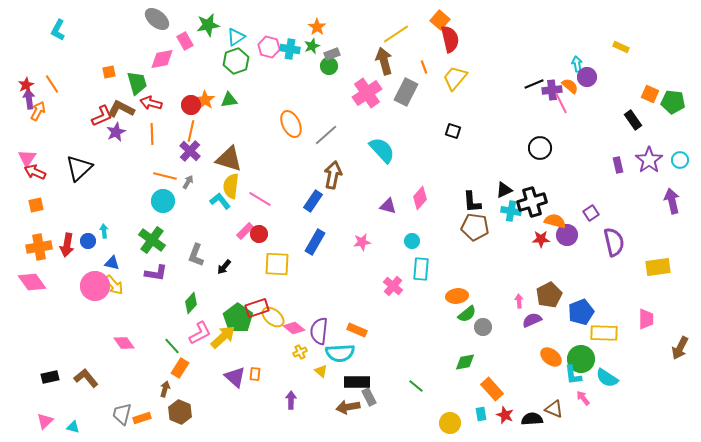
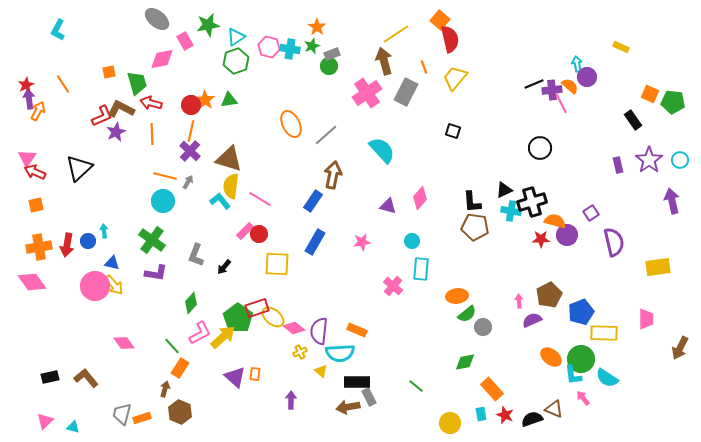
orange line at (52, 84): moved 11 px right
black semicircle at (532, 419): rotated 15 degrees counterclockwise
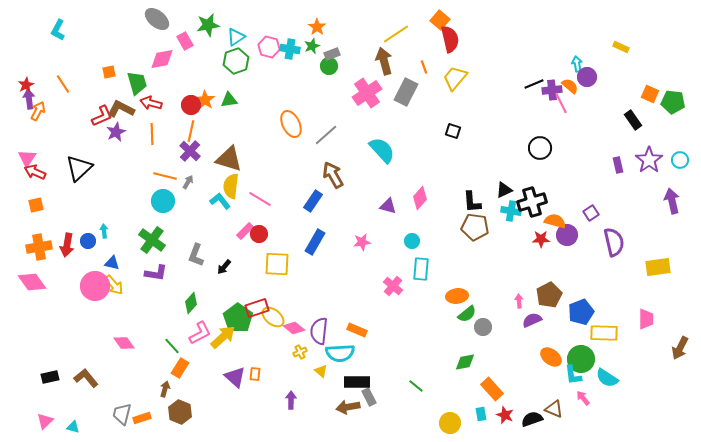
brown arrow at (333, 175): rotated 40 degrees counterclockwise
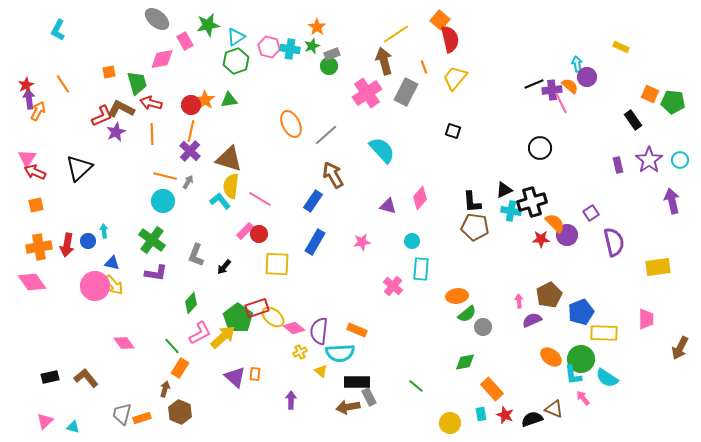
orange semicircle at (555, 221): moved 2 px down; rotated 30 degrees clockwise
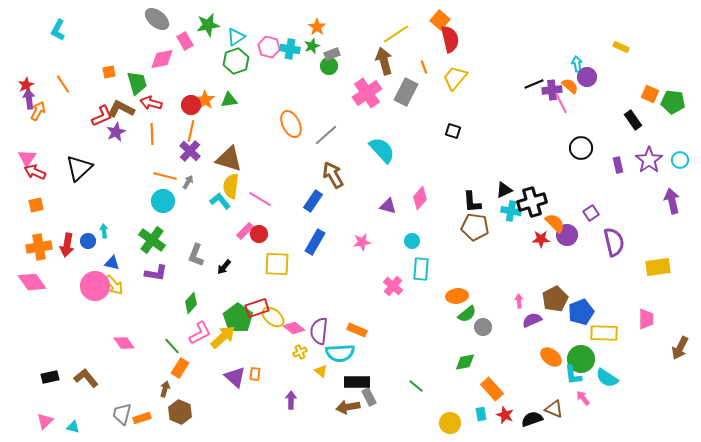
black circle at (540, 148): moved 41 px right
brown pentagon at (549, 295): moved 6 px right, 4 px down
